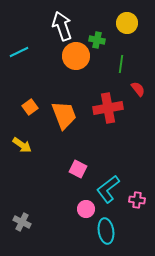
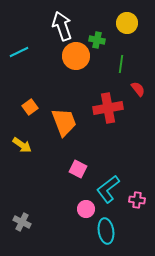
orange trapezoid: moved 7 px down
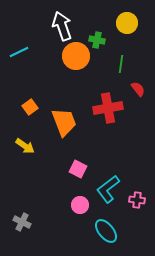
yellow arrow: moved 3 px right, 1 px down
pink circle: moved 6 px left, 4 px up
cyan ellipse: rotated 30 degrees counterclockwise
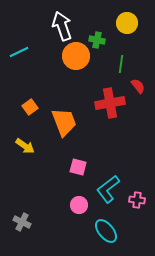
red semicircle: moved 3 px up
red cross: moved 2 px right, 5 px up
pink square: moved 2 px up; rotated 12 degrees counterclockwise
pink circle: moved 1 px left
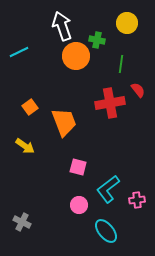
red semicircle: moved 4 px down
pink cross: rotated 14 degrees counterclockwise
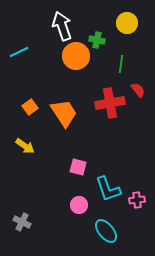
orange trapezoid: moved 9 px up; rotated 12 degrees counterclockwise
cyan L-shape: rotated 72 degrees counterclockwise
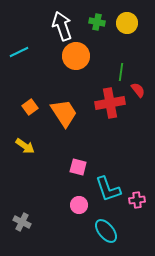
green cross: moved 18 px up
green line: moved 8 px down
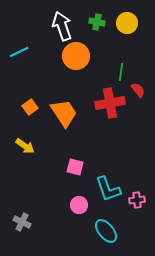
pink square: moved 3 px left
